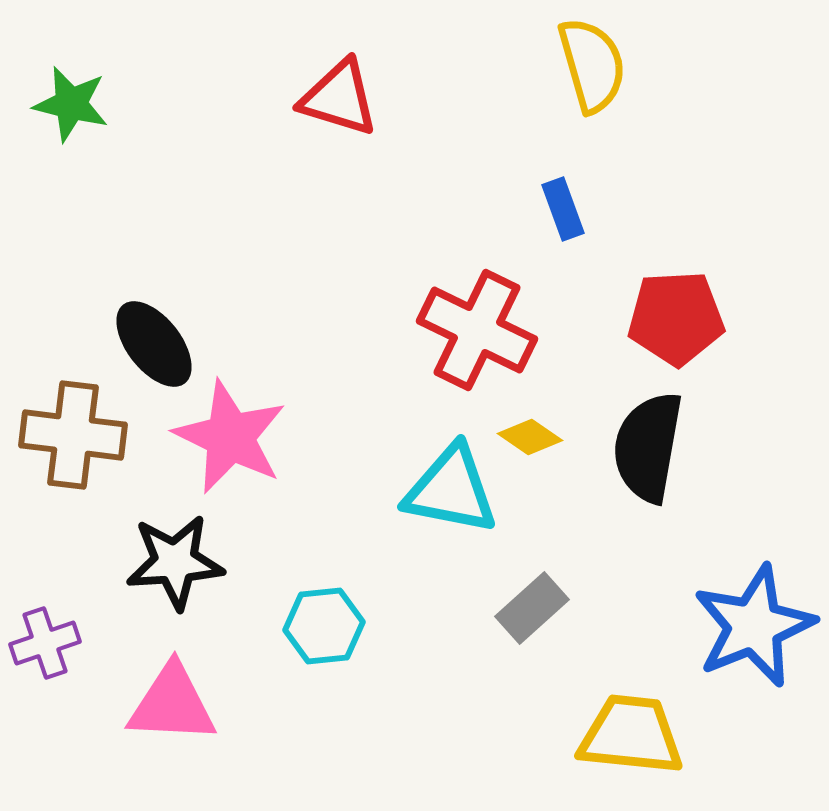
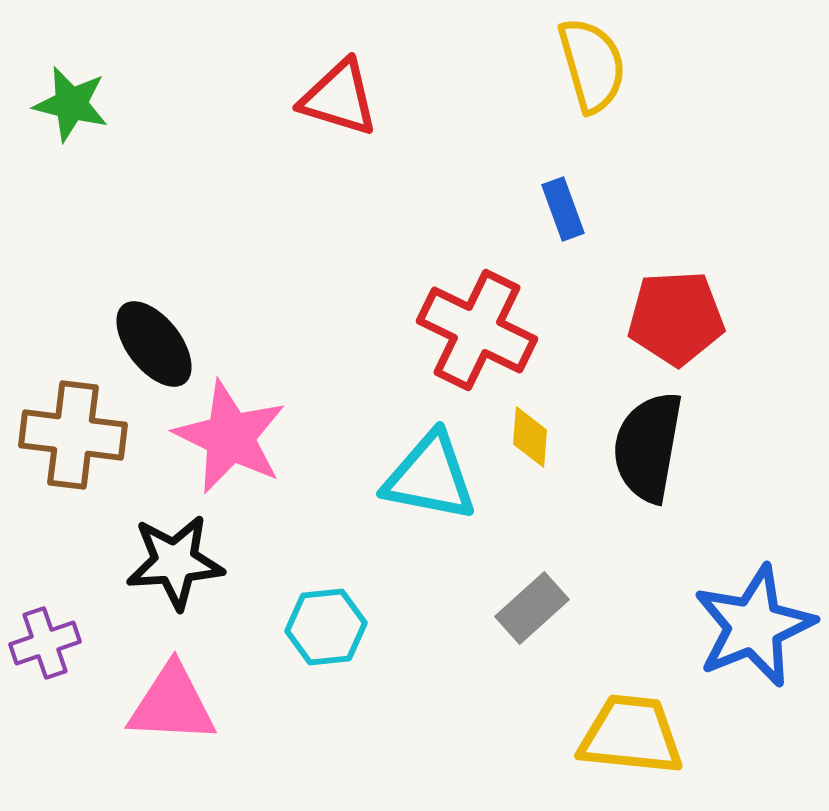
yellow diamond: rotated 60 degrees clockwise
cyan triangle: moved 21 px left, 13 px up
cyan hexagon: moved 2 px right, 1 px down
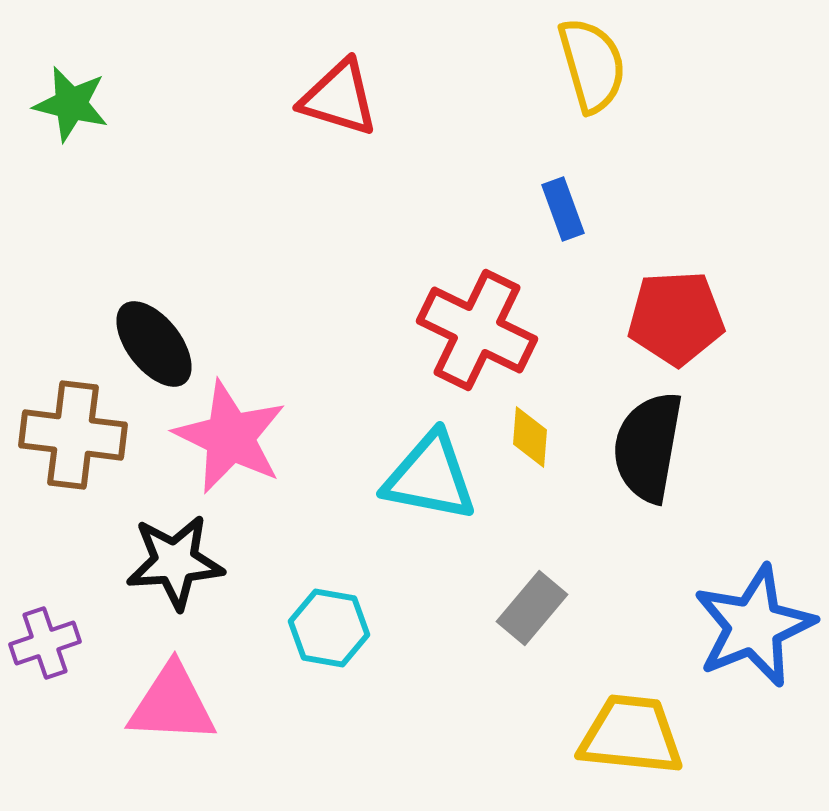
gray rectangle: rotated 8 degrees counterclockwise
cyan hexagon: moved 3 px right, 1 px down; rotated 16 degrees clockwise
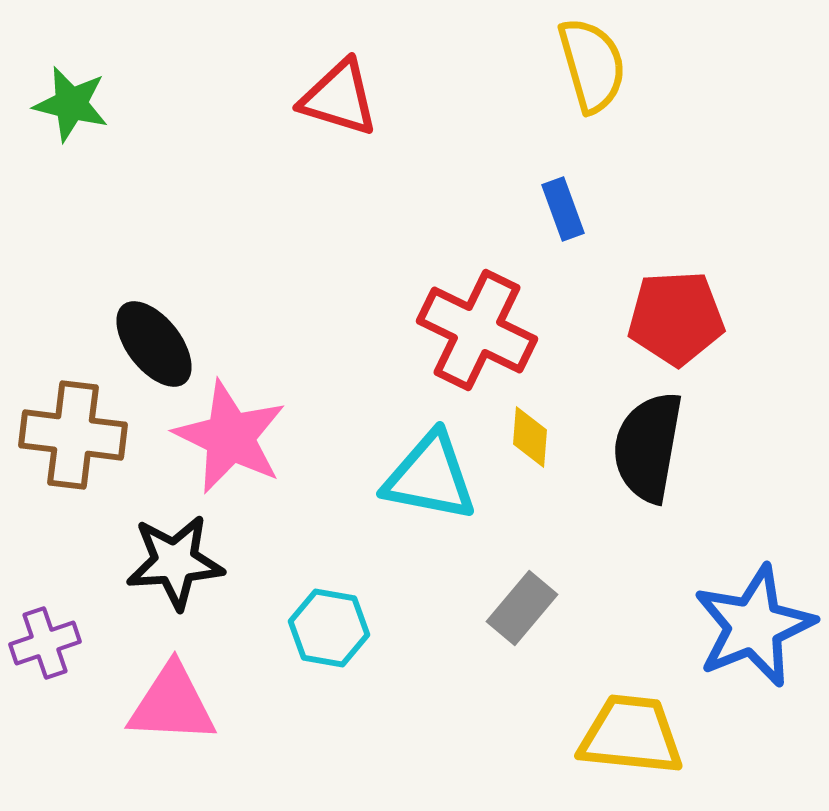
gray rectangle: moved 10 px left
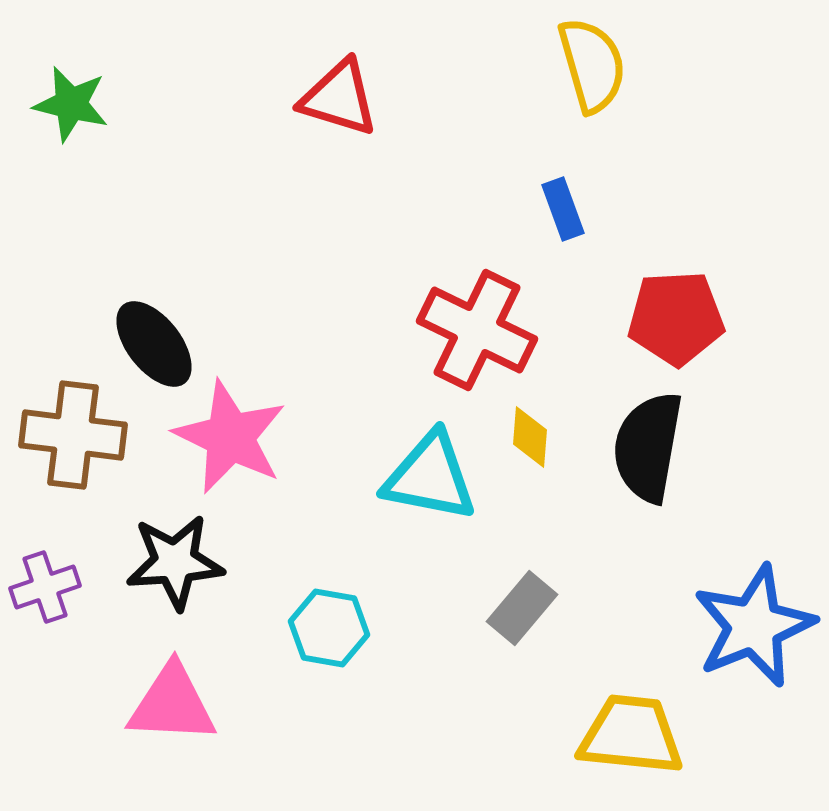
purple cross: moved 56 px up
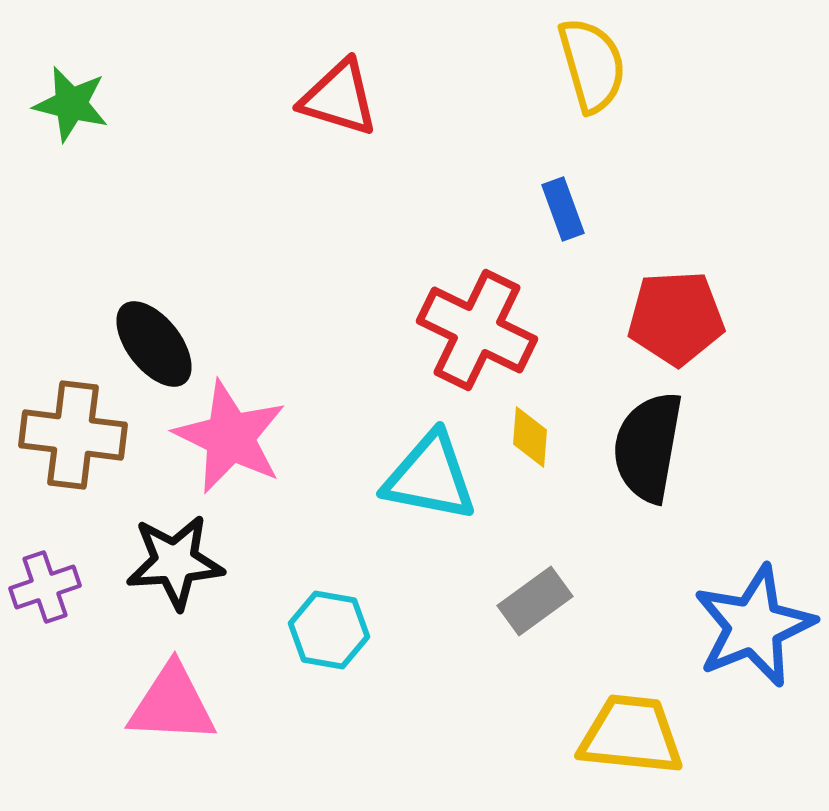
gray rectangle: moved 13 px right, 7 px up; rotated 14 degrees clockwise
cyan hexagon: moved 2 px down
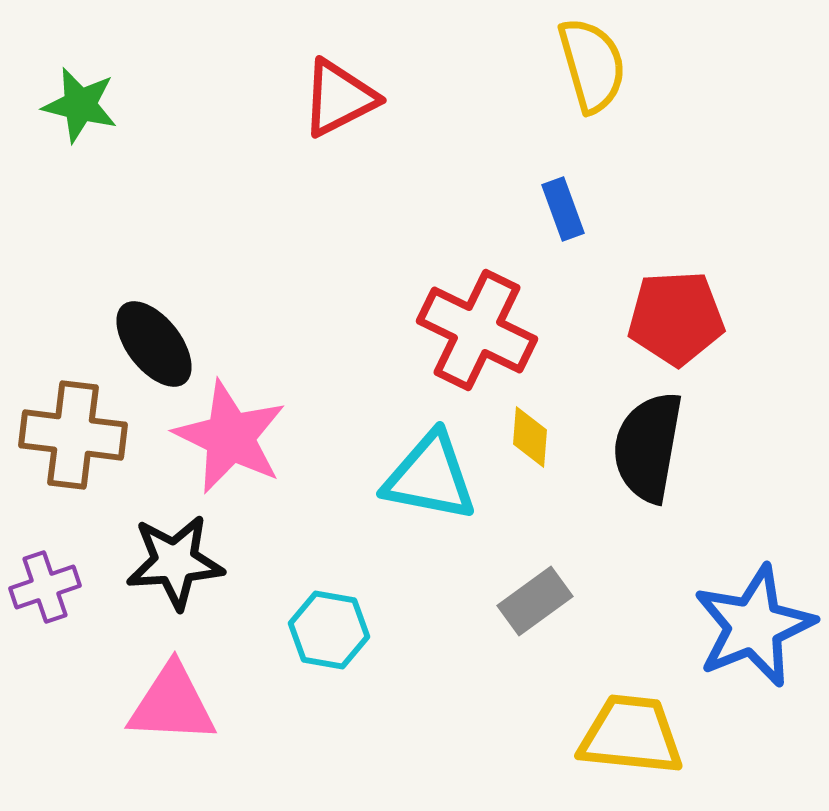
red triangle: rotated 44 degrees counterclockwise
green star: moved 9 px right, 1 px down
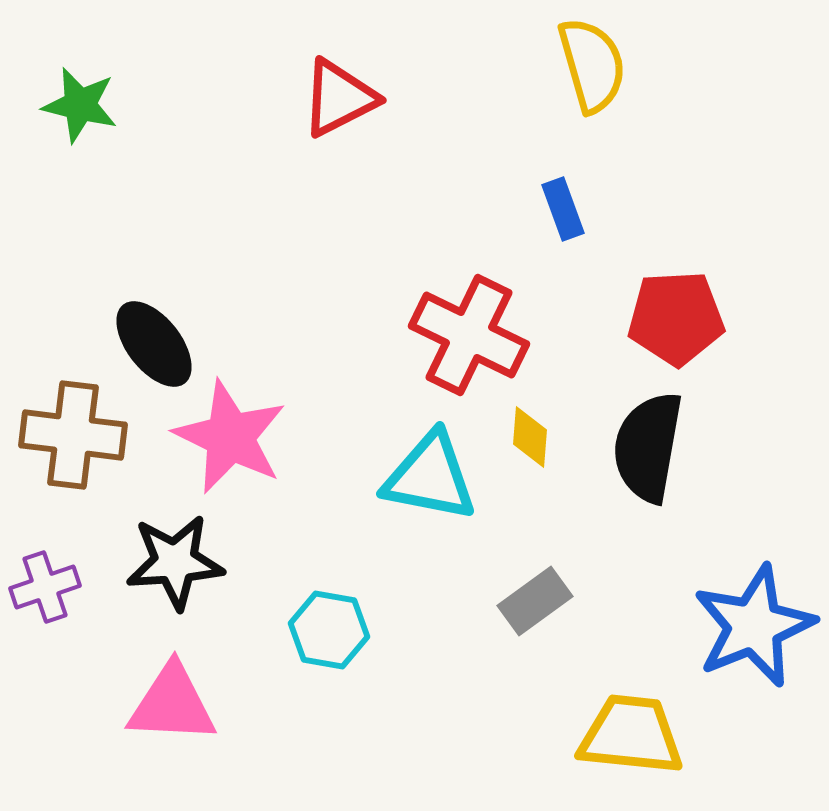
red cross: moved 8 px left, 5 px down
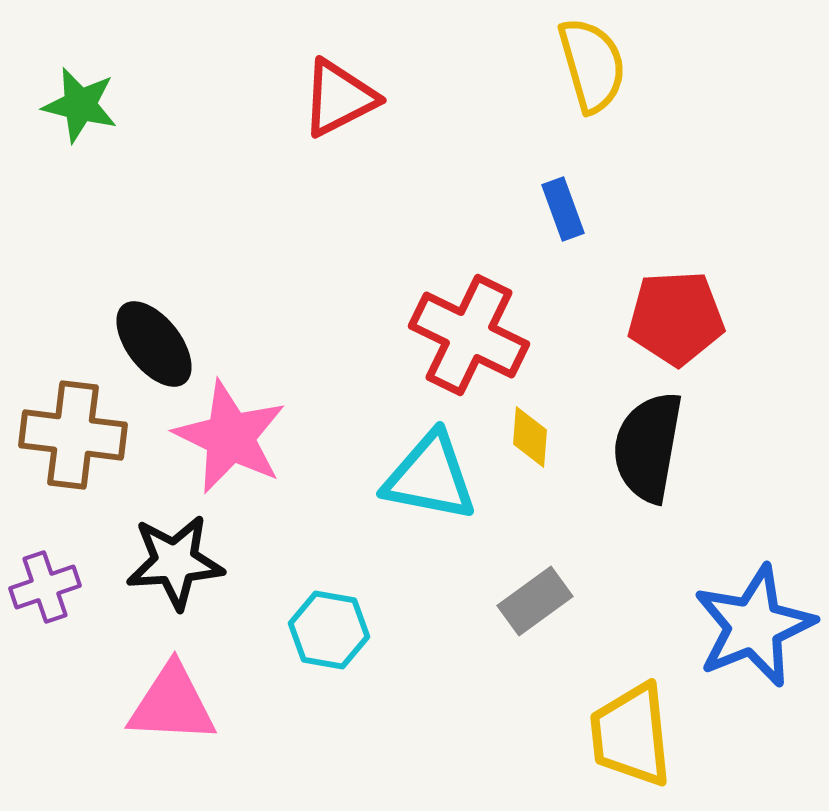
yellow trapezoid: rotated 102 degrees counterclockwise
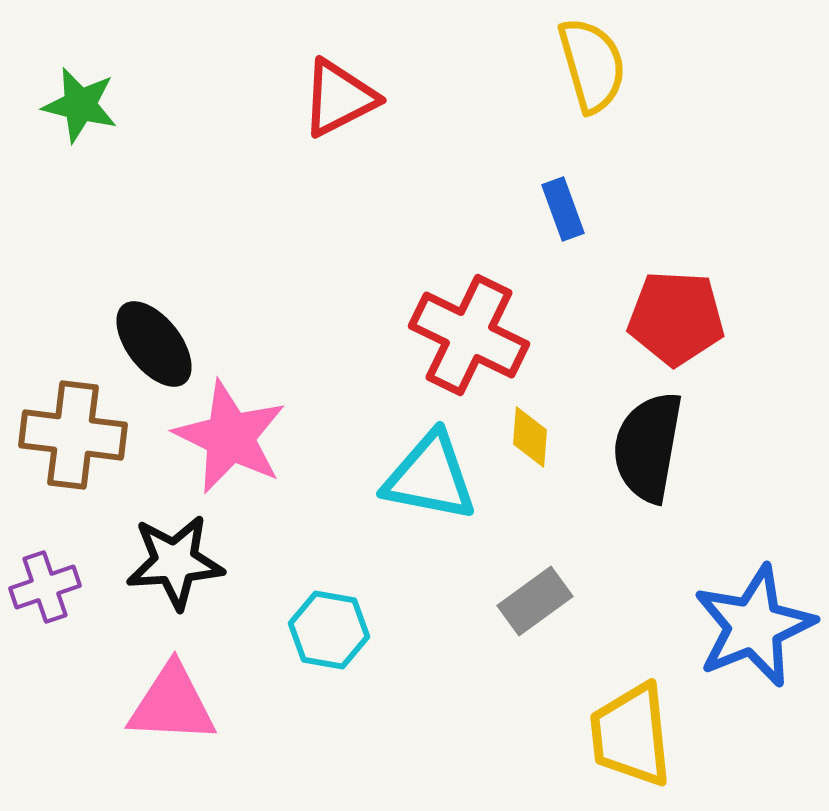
red pentagon: rotated 6 degrees clockwise
